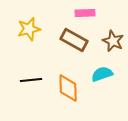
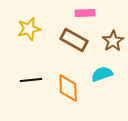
brown star: rotated 15 degrees clockwise
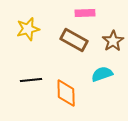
yellow star: moved 1 px left
orange diamond: moved 2 px left, 5 px down
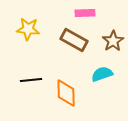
yellow star: rotated 20 degrees clockwise
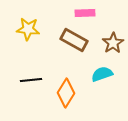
brown star: moved 2 px down
orange diamond: rotated 32 degrees clockwise
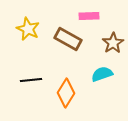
pink rectangle: moved 4 px right, 3 px down
yellow star: rotated 20 degrees clockwise
brown rectangle: moved 6 px left, 1 px up
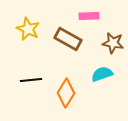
brown star: rotated 30 degrees counterclockwise
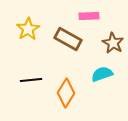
yellow star: rotated 15 degrees clockwise
brown star: rotated 20 degrees clockwise
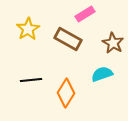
pink rectangle: moved 4 px left, 2 px up; rotated 30 degrees counterclockwise
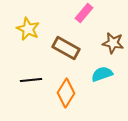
pink rectangle: moved 1 px left, 1 px up; rotated 18 degrees counterclockwise
yellow star: rotated 15 degrees counterclockwise
brown rectangle: moved 2 px left, 9 px down
brown star: rotated 20 degrees counterclockwise
